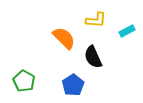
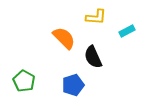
yellow L-shape: moved 3 px up
blue pentagon: rotated 15 degrees clockwise
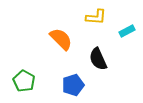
orange semicircle: moved 3 px left, 1 px down
black semicircle: moved 5 px right, 2 px down
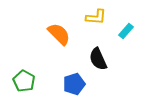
cyan rectangle: moved 1 px left; rotated 21 degrees counterclockwise
orange semicircle: moved 2 px left, 5 px up
blue pentagon: moved 1 px right, 1 px up
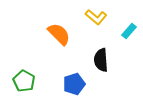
yellow L-shape: rotated 35 degrees clockwise
cyan rectangle: moved 3 px right
black semicircle: moved 3 px right, 1 px down; rotated 20 degrees clockwise
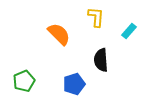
yellow L-shape: rotated 125 degrees counterclockwise
green pentagon: rotated 20 degrees clockwise
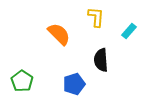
green pentagon: moved 2 px left; rotated 15 degrees counterclockwise
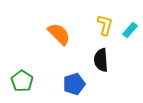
yellow L-shape: moved 9 px right, 8 px down; rotated 10 degrees clockwise
cyan rectangle: moved 1 px right, 1 px up
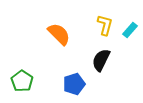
black semicircle: rotated 30 degrees clockwise
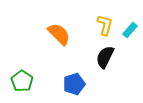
black semicircle: moved 4 px right, 3 px up
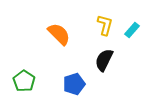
cyan rectangle: moved 2 px right
black semicircle: moved 1 px left, 3 px down
green pentagon: moved 2 px right
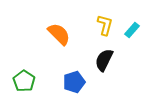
blue pentagon: moved 2 px up
